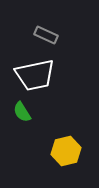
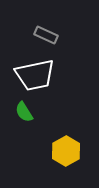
green semicircle: moved 2 px right
yellow hexagon: rotated 16 degrees counterclockwise
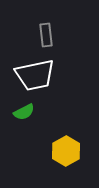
gray rectangle: rotated 60 degrees clockwise
green semicircle: rotated 85 degrees counterclockwise
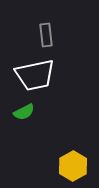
yellow hexagon: moved 7 px right, 15 px down
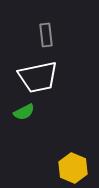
white trapezoid: moved 3 px right, 2 px down
yellow hexagon: moved 2 px down; rotated 8 degrees counterclockwise
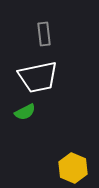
gray rectangle: moved 2 px left, 1 px up
green semicircle: moved 1 px right
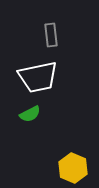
gray rectangle: moved 7 px right, 1 px down
green semicircle: moved 5 px right, 2 px down
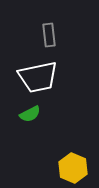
gray rectangle: moved 2 px left
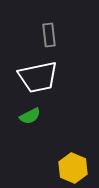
green semicircle: moved 2 px down
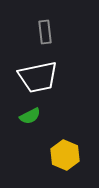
gray rectangle: moved 4 px left, 3 px up
yellow hexagon: moved 8 px left, 13 px up
